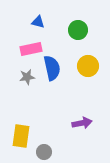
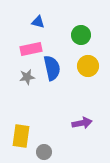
green circle: moved 3 px right, 5 px down
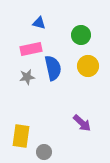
blue triangle: moved 1 px right, 1 px down
blue semicircle: moved 1 px right
purple arrow: rotated 54 degrees clockwise
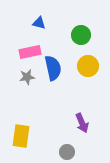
pink rectangle: moved 1 px left, 3 px down
purple arrow: rotated 24 degrees clockwise
gray circle: moved 23 px right
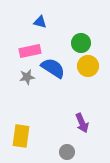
blue triangle: moved 1 px right, 1 px up
green circle: moved 8 px down
pink rectangle: moved 1 px up
blue semicircle: rotated 45 degrees counterclockwise
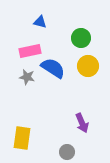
green circle: moved 5 px up
gray star: rotated 21 degrees clockwise
yellow rectangle: moved 1 px right, 2 px down
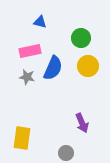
blue semicircle: rotated 80 degrees clockwise
gray circle: moved 1 px left, 1 px down
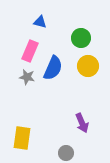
pink rectangle: rotated 55 degrees counterclockwise
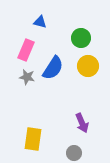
pink rectangle: moved 4 px left, 1 px up
blue semicircle: rotated 10 degrees clockwise
yellow rectangle: moved 11 px right, 1 px down
gray circle: moved 8 px right
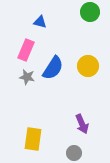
green circle: moved 9 px right, 26 px up
purple arrow: moved 1 px down
